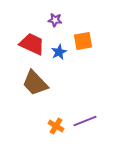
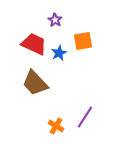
purple star: rotated 24 degrees clockwise
red trapezoid: moved 2 px right
blue star: moved 1 px down
purple line: moved 4 px up; rotated 35 degrees counterclockwise
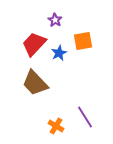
red trapezoid: rotated 72 degrees counterclockwise
purple line: rotated 65 degrees counterclockwise
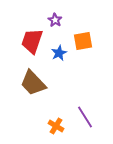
red trapezoid: moved 2 px left, 3 px up; rotated 24 degrees counterclockwise
brown trapezoid: moved 2 px left
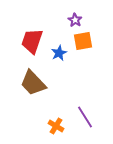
purple star: moved 20 px right
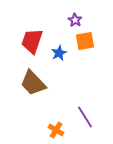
orange square: moved 2 px right
orange cross: moved 4 px down
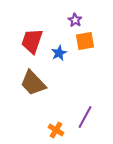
purple line: rotated 60 degrees clockwise
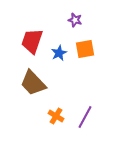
purple star: rotated 16 degrees counterclockwise
orange square: moved 8 px down
orange cross: moved 14 px up
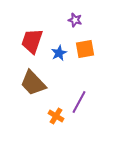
purple line: moved 6 px left, 15 px up
